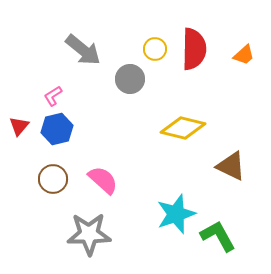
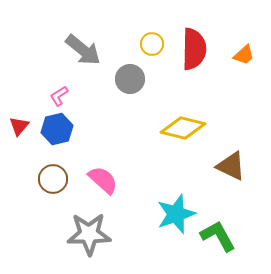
yellow circle: moved 3 px left, 5 px up
pink L-shape: moved 6 px right
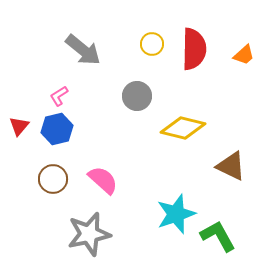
gray circle: moved 7 px right, 17 px down
gray star: rotated 12 degrees counterclockwise
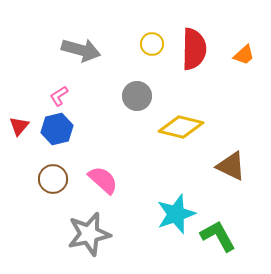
gray arrow: moved 2 px left; rotated 24 degrees counterclockwise
yellow diamond: moved 2 px left, 1 px up
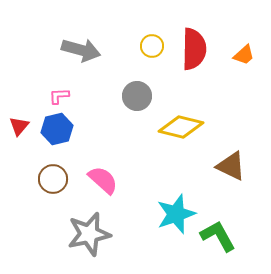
yellow circle: moved 2 px down
pink L-shape: rotated 30 degrees clockwise
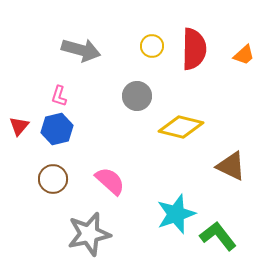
pink L-shape: rotated 70 degrees counterclockwise
pink semicircle: moved 7 px right, 1 px down
green L-shape: rotated 9 degrees counterclockwise
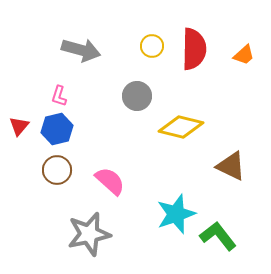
brown circle: moved 4 px right, 9 px up
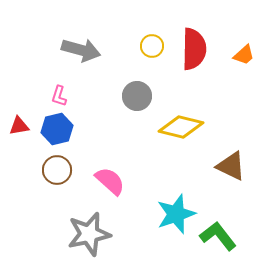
red triangle: rotated 40 degrees clockwise
